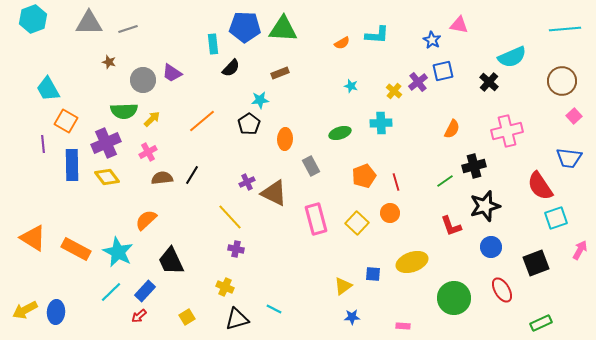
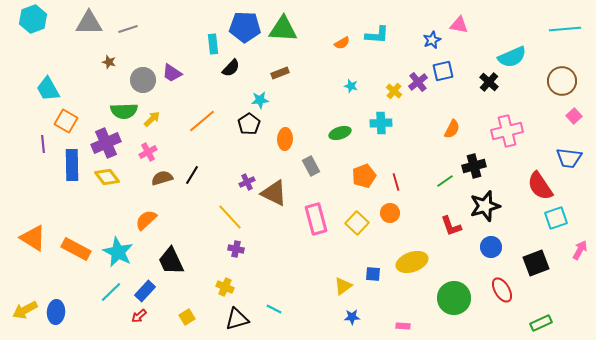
blue star at (432, 40): rotated 18 degrees clockwise
brown semicircle at (162, 178): rotated 10 degrees counterclockwise
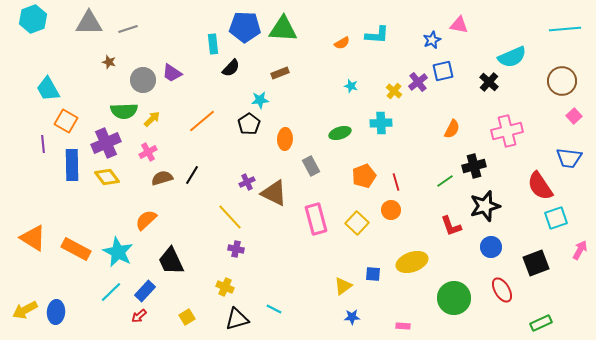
orange circle at (390, 213): moved 1 px right, 3 px up
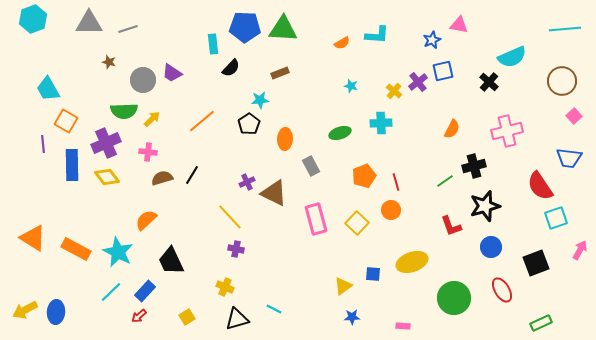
pink cross at (148, 152): rotated 36 degrees clockwise
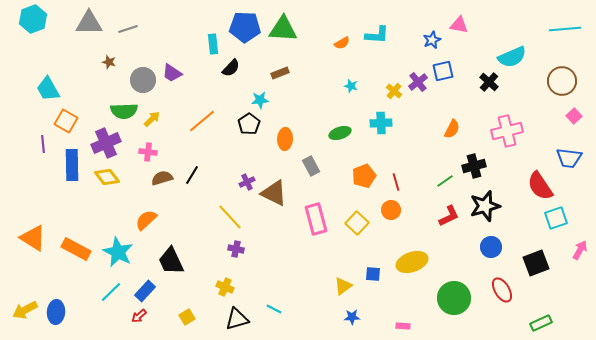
red L-shape at (451, 226): moved 2 px left, 10 px up; rotated 95 degrees counterclockwise
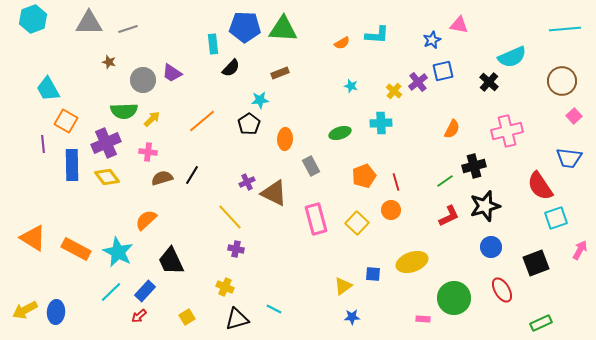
pink rectangle at (403, 326): moved 20 px right, 7 px up
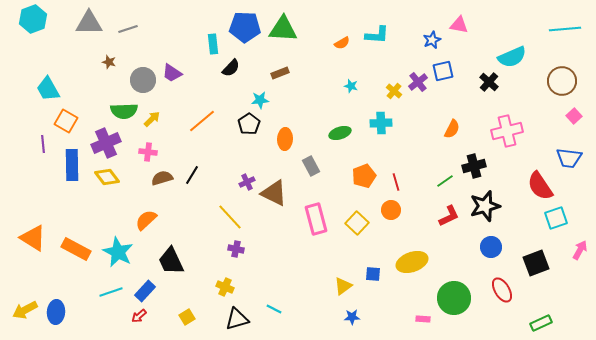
cyan line at (111, 292): rotated 25 degrees clockwise
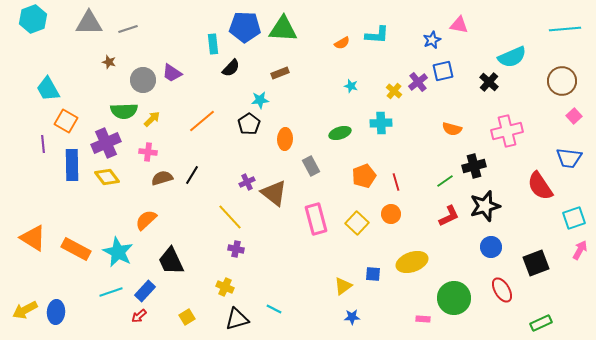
orange semicircle at (452, 129): rotated 78 degrees clockwise
brown triangle at (274, 193): rotated 12 degrees clockwise
orange circle at (391, 210): moved 4 px down
cyan square at (556, 218): moved 18 px right
